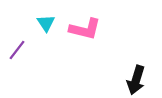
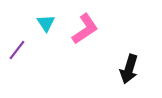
pink L-shape: rotated 48 degrees counterclockwise
black arrow: moved 7 px left, 11 px up
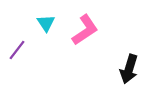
pink L-shape: moved 1 px down
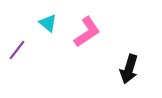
cyan triangle: moved 2 px right; rotated 18 degrees counterclockwise
pink L-shape: moved 2 px right, 2 px down
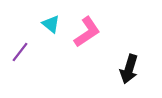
cyan triangle: moved 3 px right, 1 px down
purple line: moved 3 px right, 2 px down
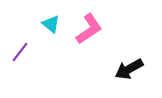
pink L-shape: moved 2 px right, 3 px up
black arrow: rotated 44 degrees clockwise
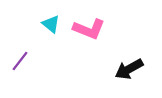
pink L-shape: rotated 56 degrees clockwise
purple line: moved 9 px down
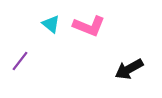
pink L-shape: moved 3 px up
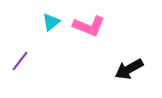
cyan triangle: moved 2 px up; rotated 42 degrees clockwise
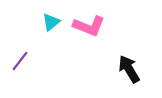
black arrow: rotated 88 degrees clockwise
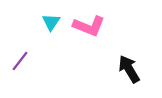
cyan triangle: rotated 18 degrees counterclockwise
